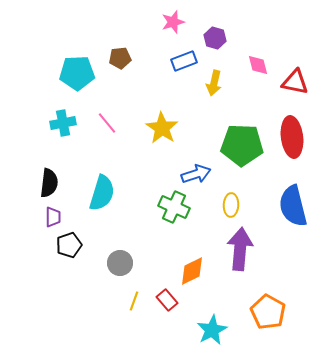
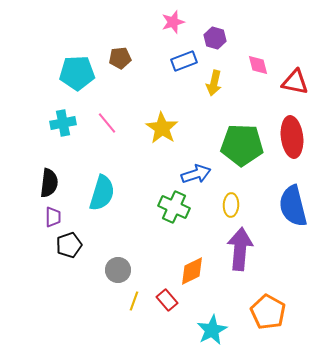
gray circle: moved 2 px left, 7 px down
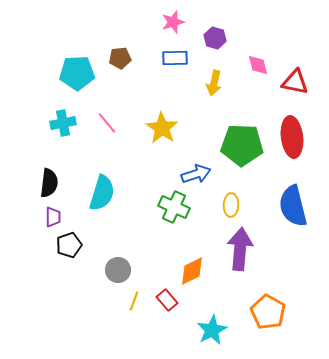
blue rectangle: moved 9 px left, 3 px up; rotated 20 degrees clockwise
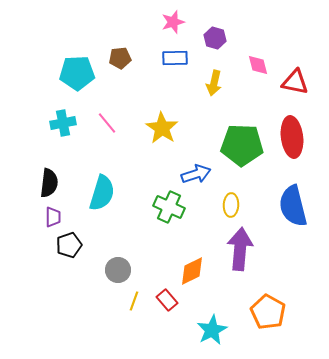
green cross: moved 5 px left
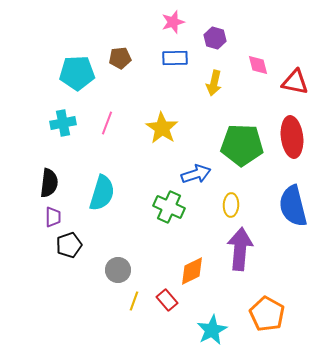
pink line: rotated 60 degrees clockwise
orange pentagon: moved 1 px left, 2 px down
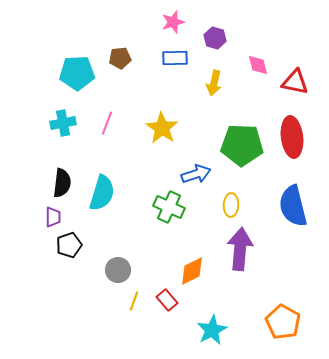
black semicircle: moved 13 px right
orange pentagon: moved 16 px right, 8 px down
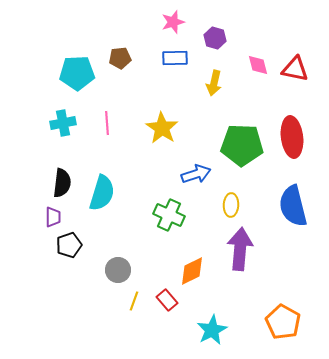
red triangle: moved 13 px up
pink line: rotated 25 degrees counterclockwise
green cross: moved 8 px down
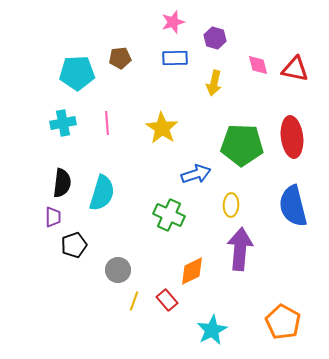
black pentagon: moved 5 px right
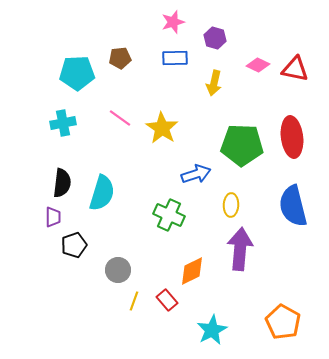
pink diamond: rotated 50 degrees counterclockwise
pink line: moved 13 px right, 5 px up; rotated 50 degrees counterclockwise
